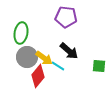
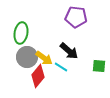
purple pentagon: moved 10 px right
cyan line: moved 3 px right, 1 px down
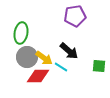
purple pentagon: moved 1 px left, 1 px up; rotated 15 degrees counterclockwise
red diamond: rotated 50 degrees clockwise
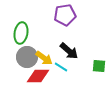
purple pentagon: moved 10 px left, 1 px up
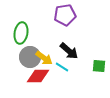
gray circle: moved 3 px right
cyan line: moved 1 px right
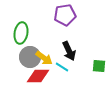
black arrow: rotated 24 degrees clockwise
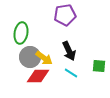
cyan line: moved 9 px right, 6 px down
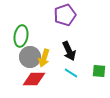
purple pentagon: rotated 10 degrees counterclockwise
green ellipse: moved 3 px down
yellow arrow: rotated 72 degrees clockwise
green square: moved 5 px down
red diamond: moved 4 px left, 3 px down
